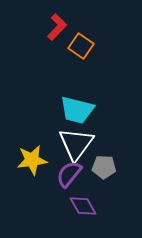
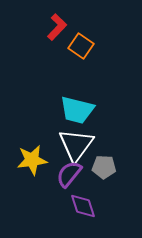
white triangle: moved 1 px down
purple diamond: rotated 12 degrees clockwise
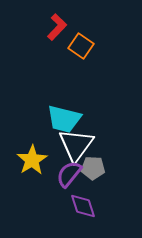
cyan trapezoid: moved 13 px left, 9 px down
yellow star: rotated 24 degrees counterclockwise
gray pentagon: moved 11 px left, 1 px down
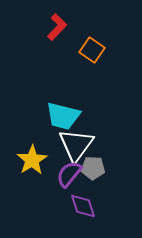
orange square: moved 11 px right, 4 px down
cyan trapezoid: moved 1 px left, 3 px up
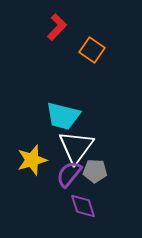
white triangle: moved 2 px down
yellow star: rotated 16 degrees clockwise
gray pentagon: moved 2 px right, 3 px down
